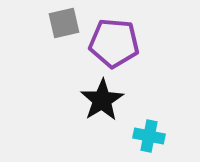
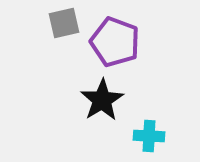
purple pentagon: moved 1 px right, 1 px up; rotated 15 degrees clockwise
cyan cross: rotated 8 degrees counterclockwise
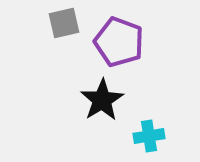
purple pentagon: moved 4 px right
cyan cross: rotated 12 degrees counterclockwise
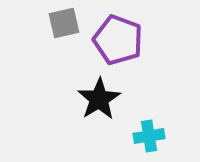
purple pentagon: moved 1 px left, 2 px up
black star: moved 3 px left, 1 px up
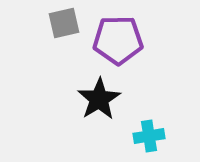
purple pentagon: rotated 21 degrees counterclockwise
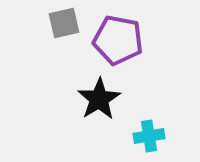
purple pentagon: rotated 12 degrees clockwise
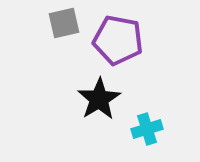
cyan cross: moved 2 px left, 7 px up; rotated 8 degrees counterclockwise
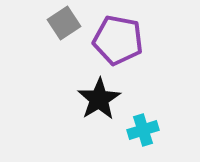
gray square: rotated 20 degrees counterclockwise
cyan cross: moved 4 px left, 1 px down
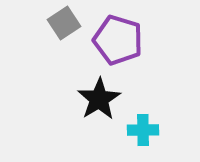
purple pentagon: rotated 6 degrees clockwise
cyan cross: rotated 16 degrees clockwise
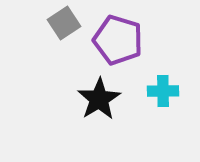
cyan cross: moved 20 px right, 39 px up
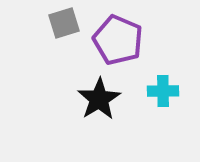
gray square: rotated 16 degrees clockwise
purple pentagon: rotated 6 degrees clockwise
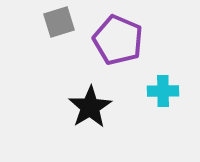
gray square: moved 5 px left, 1 px up
black star: moved 9 px left, 8 px down
